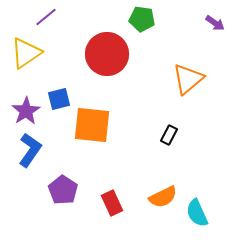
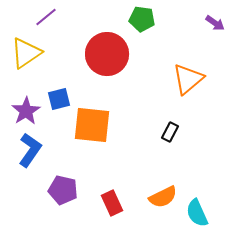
black rectangle: moved 1 px right, 3 px up
purple pentagon: rotated 20 degrees counterclockwise
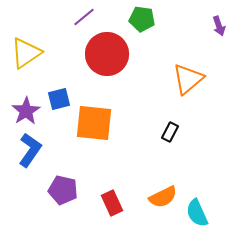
purple line: moved 38 px right
purple arrow: moved 4 px right, 3 px down; rotated 36 degrees clockwise
orange square: moved 2 px right, 2 px up
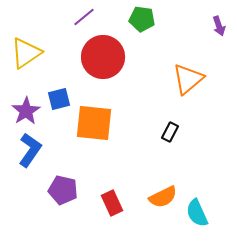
red circle: moved 4 px left, 3 px down
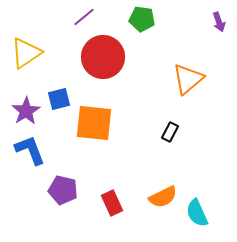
purple arrow: moved 4 px up
blue L-shape: rotated 56 degrees counterclockwise
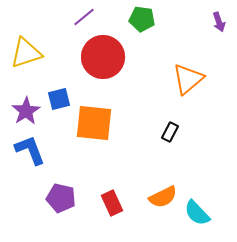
yellow triangle: rotated 16 degrees clockwise
purple pentagon: moved 2 px left, 8 px down
cyan semicircle: rotated 20 degrees counterclockwise
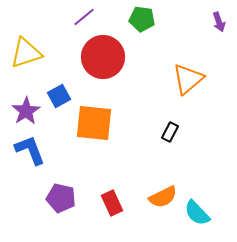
blue square: moved 3 px up; rotated 15 degrees counterclockwise
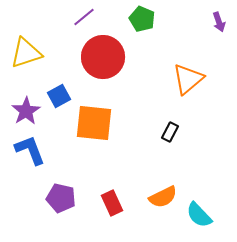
green pentagon: rotated 15 degrees clockwise
cyan semicircle: moved 2 px right, 2 px down
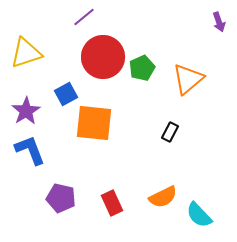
green pentagon: moved 49 px down; rotated 25 degrees clockwise
blue square: moved 7 px right, 2 px up
